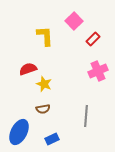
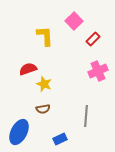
blue rectangle: moved 8 px right
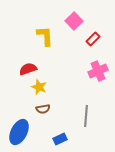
yellow star: moved 5 px left, 3 px down
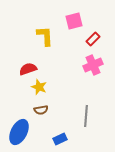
pink square: rotated 30 degrees clockwise
pink cross: moved 5 px left, 6 px up
brown semicircle: moved 2 px left, 1 px down
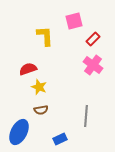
pink cross: rotated 30 degrees counterclockwise
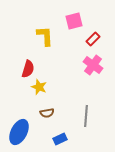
red semicircle: rotated 126 degrees clockwise
brown semicircle: moved 6 px right, 3 px down
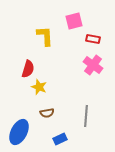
red rectangle: rotated 56 degrees clockwise
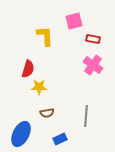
yellow star: rotated 21 degrees counterclockwise
blue ellipse: moved 2 px right, 2 px down
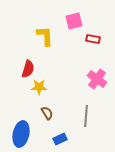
pink cross: moved 4 px right, 14 px down
brown semicircle: rotated 112 degrees counterclockwise
blue ellipse: rotated 15 degrees counterclockwise
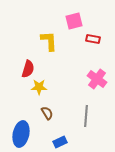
yellow L-shape: moved 4 px right, 5 px down
blue rectangle: moved 3 px down
